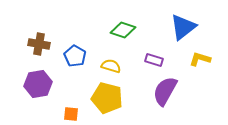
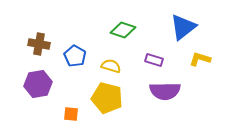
purple semicircle: rotated 120 degrees counterclockwise
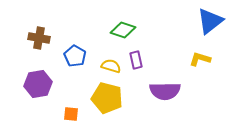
blue triangle: moved 27 px right, 6 px up
brown cross: moved 6 px up
purple rectangle: moved 18 px left; rotated 60 degrees clockwise
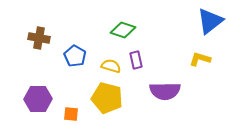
purple hexagon: moved 15 px down; rotated 8 degrees clockwise
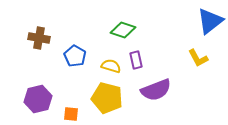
yellow L-shape: moved 2 px left, 1 px up; rotated 135 degrees counterclockwise
purple semicircle: moved 9 px left, 1 px up; rotated 20 degrees counterclockwise
purple hexagon: rotated 12 degrees counterclockwise
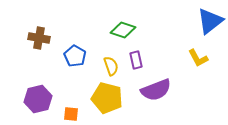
yellow semicircle: rotated 54 degrees clockwise
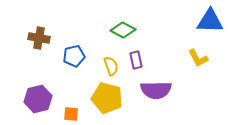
blue triangle: rotated 40 degrees clockwise
green diamond: rotated 10 degrees clockwise
blue pentagon: moved 1 px left; rotated 30 degrees clockwise
purple semicircle: rotated 20 degrees clockwise
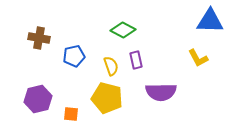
purple semicircle: moved 5 px right, 2 px down
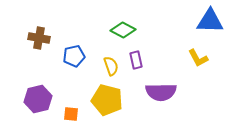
yellow pentagon: moved 2 px down
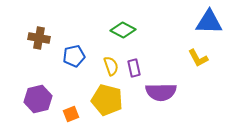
blue triangle: moved 1 px left, 1 px down
purple rectangle: moved 2 px left, 8 px down
orange square: rotated 28 degrees counterclockwise
